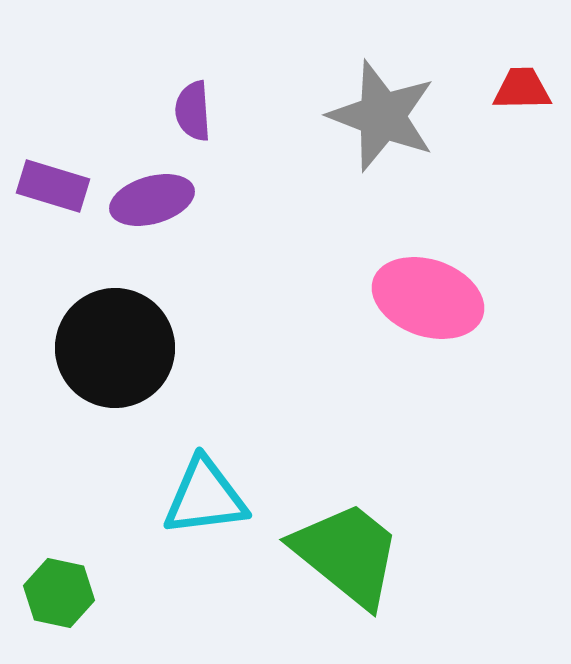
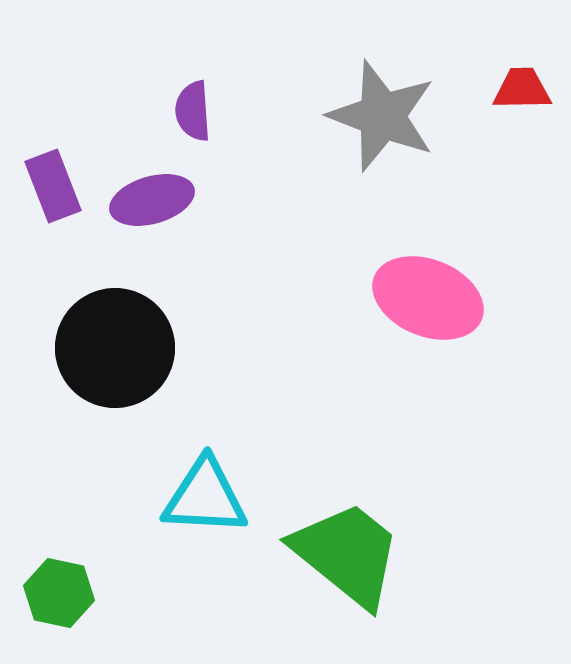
purple rectangle: rotated 52 degrees clockwise
pink ellipse: rotated 3 degrees clockwise
cyan triangle: rotated 10 degrees clockwise
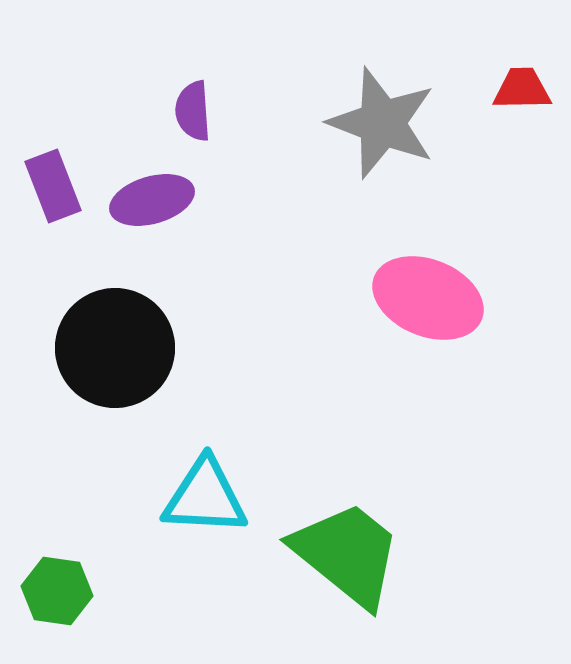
gray star: moved 7 px down
green hexagon: moved 2 px left, 2 px up; rotated 4 degrees counterclockwise
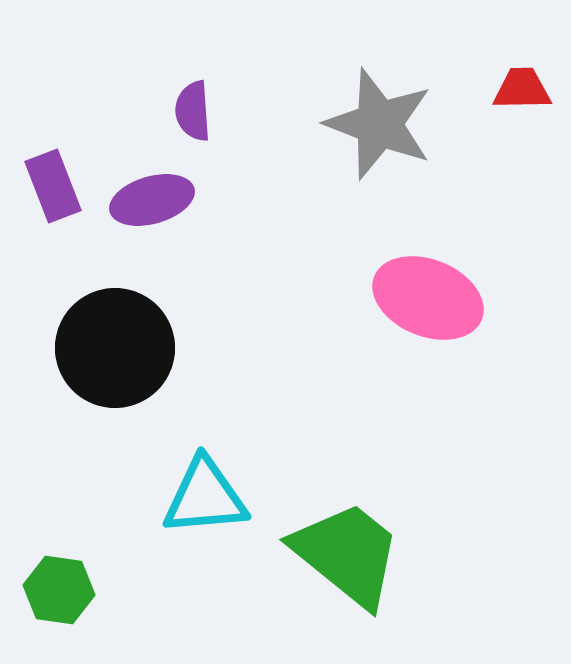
gray star: moved 3 px left, 1 px down
cyan triangle: rotated 8 degrees counterclockwise
green hexagon: moved 2 px right, 1 px up
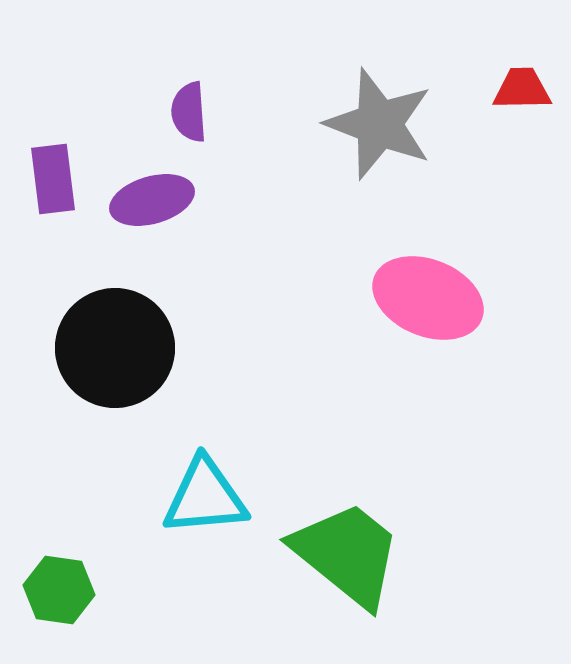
purple semicircle: moved 4 px left, 1 px down
purple rectangle: moved 7 px up; rotated 14 degrees clockwise
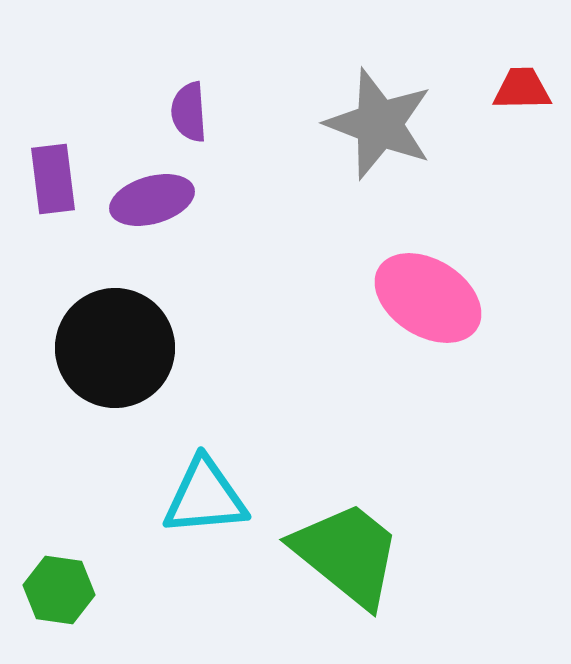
pink ellipse: rotated 10 degrees clockwise
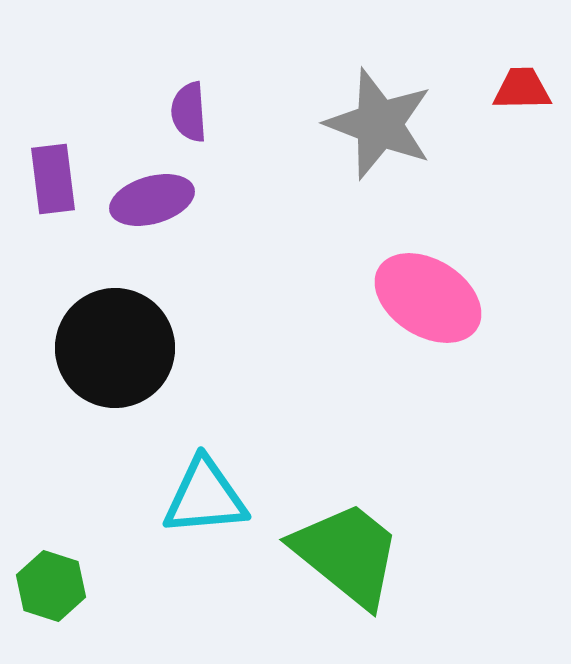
green hexagon: moved 8 px left, 4 px up; rotated 10 degrees clockwise
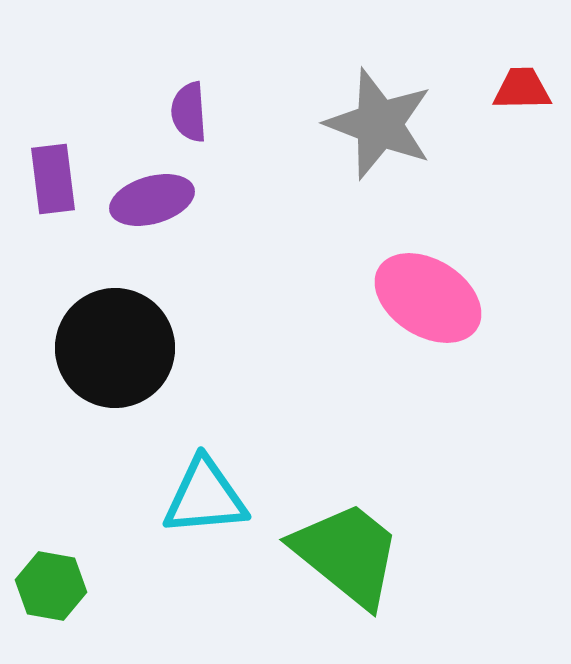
green hexagon: rotated 8 degrees counterclockwise
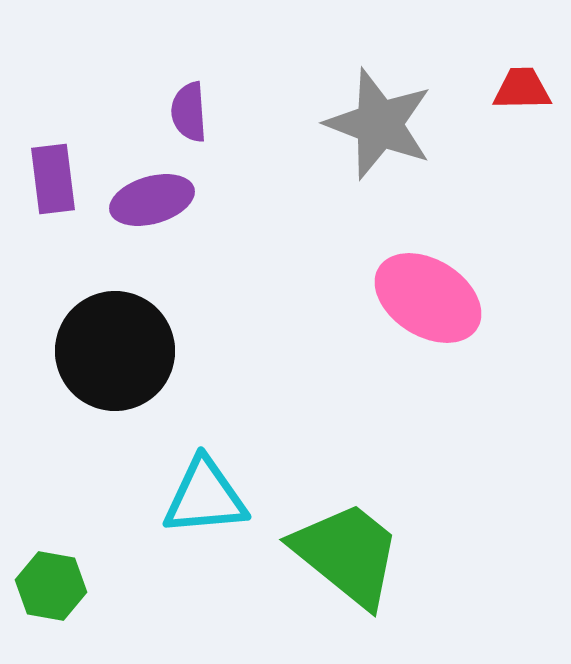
black circle: moved 3 px down
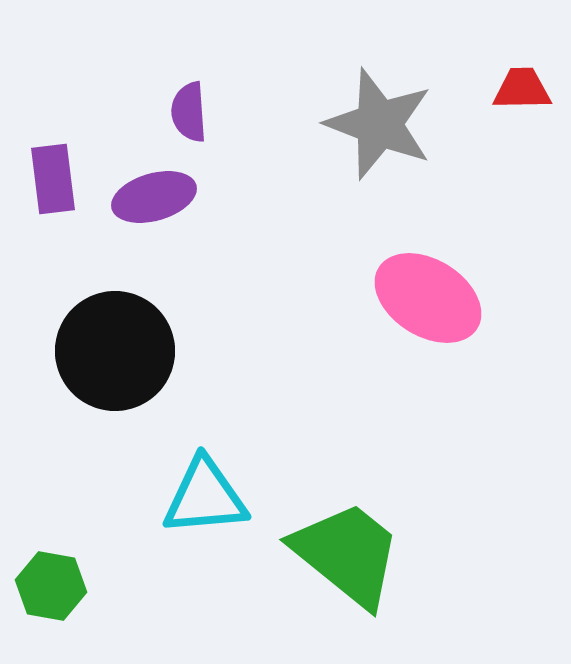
purple ellipse: moved 2 px right, 3 px up
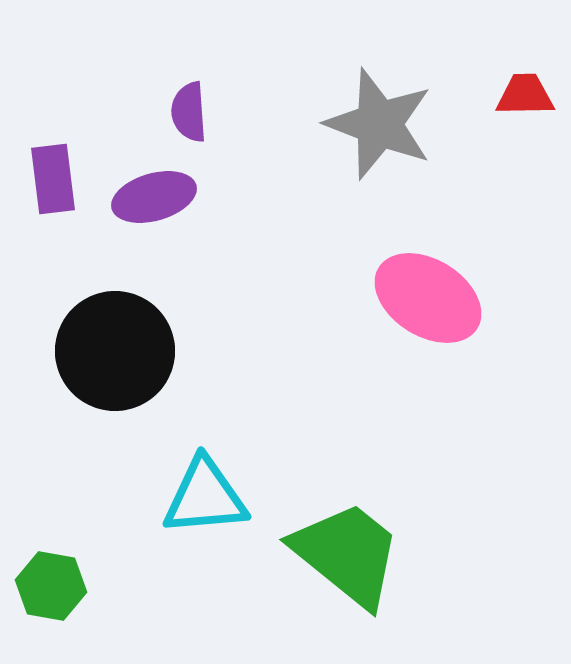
red trapezoid: moved 3 px right, 6 px down
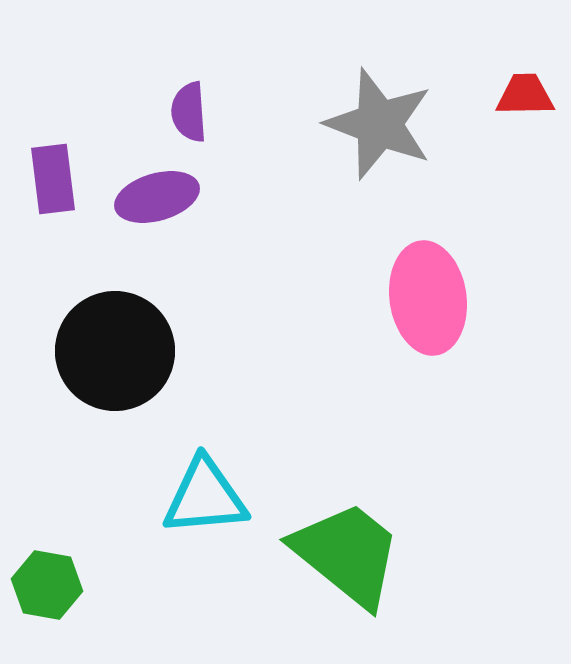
purple ellipse: moved 3 px right
pink ellipse: rotated 50 degrees clockwise
green hexagon: moved 4 px left, 1 px up
